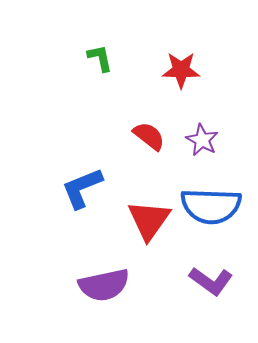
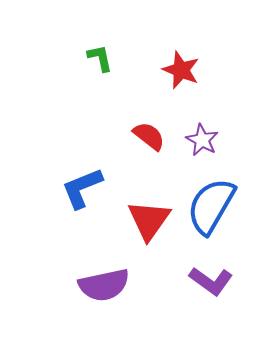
red star: rotated 21 degrees clockwise
blue semicircle: rotated 118 degrees clockwise
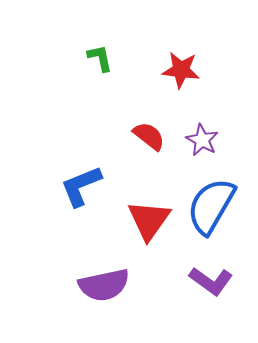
red star: rotated 15 degrees counterclockwise
blue L-shape: moved 1 px left, 2 px up
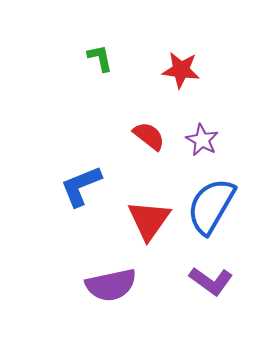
purple semicircle: moved 7 px right
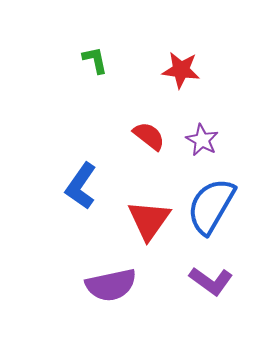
green L-shape: moved 5 px left, 2 px down
blue L-shape: rotated 33 degrees counterclockwise
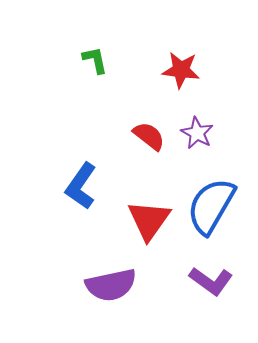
purple star: moved 5 px left, 7 px up
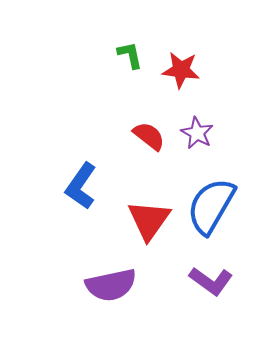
green L-shape: moved 35 px right, 5 px up
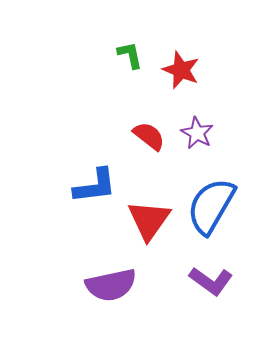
red star: rotated 15 degrees clockwise
blue L-shape: moved 14 px right; rotated 132 degrees counterclockwise
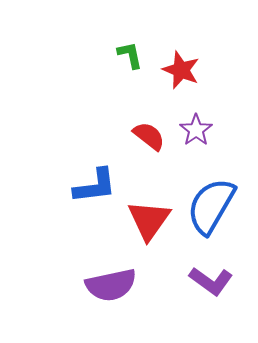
purple star: moved 1 px left, 3 px up; rotated 8 degrees clockwise
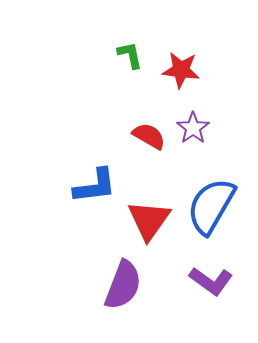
red star: rotated 15 degrees counterclockwise
purple star: moved 3 px left, 2 px up
red semicircle: rotated 8 degrees counterclockwise
purple semicircle: moved 12 px right; rotated 57 degrees counterclockwise
